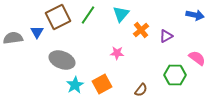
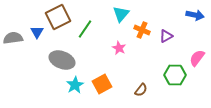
green line: moved 3 px left, 14 px down
orange cross: moved 1 px right; rotated 28 degrees counterclockwise
pink star: moved 2 px right, 5 px up; rotated 24 degrees clockwise
pink semicircle: rotated 90 degrees counterclockwise
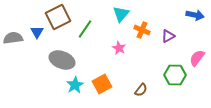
purple triangle: moved 2 px right
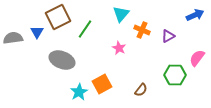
blue arrow: rotated 36 degrees counterclockwise
cyan star: moved 4 px right, 7 px down
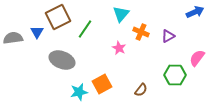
blue arrow: moved 3 px up
orange cross: moved 1 px left, 2 px down
cyan star: rotated 18 degrees clockwise
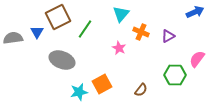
pink semicircle: moved 1 px down
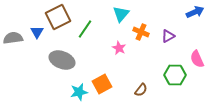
pink semicircle: rotated 60 degrees counterclockwise
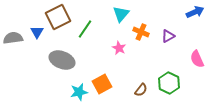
green hexagon: moved 6 px left, 8 px down; rotated 25 degrees clockwise
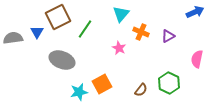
pink semicircle: rotated 36 degrees clockwise
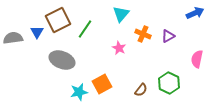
blue arrow: moved 1 px down
brown square: moved 3 px down
orange cross: moved 2 px right, 2 px down
